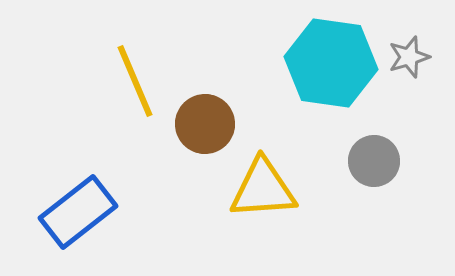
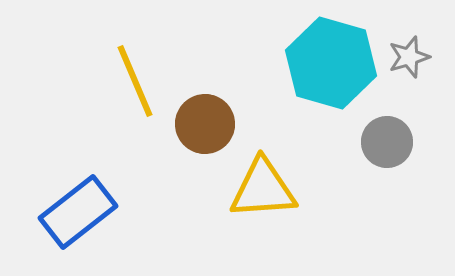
cyan hexagon: rotated 8 degrees clockwise
gray circle: moved 13 px right, 19 px up
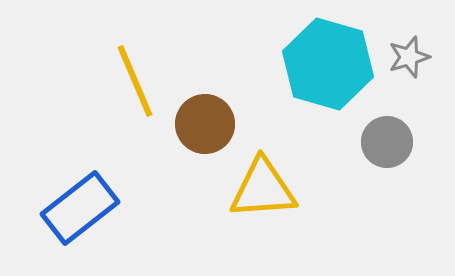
cyan hexagon: moved 3 px left, 1 px down
blue rectangle: moved 2 px right, 4 px up
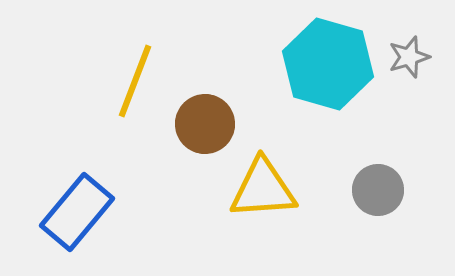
yellow line: rotated 44 degrees clockwise
gray circle: moved 9 px left, 48 px down
blue rectangle: moved 3 px left, 4 px down; rotated 12 degrees counterclockwise
